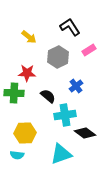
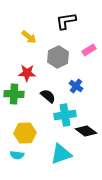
black L-shape: moved 4 px left, 6 px up; rotated 65 degrees counterclockwise
blue cross: rotated 16 degrees counterclockwise
green cross: moved 1 px down
black diamond: moved 1 px right, 2 px up
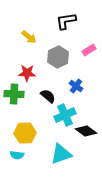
cyan cross: rotated 15 degrees counterclockwise
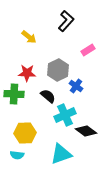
black L-shape: rotated 140 degrees clockwise
pink rectangle: moved 1 px left
gray hexagon: moved 13 px down
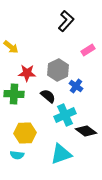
yellow arrow: moved 18 px left, 10 px down
